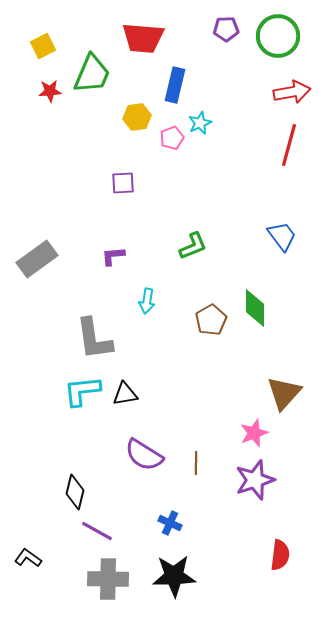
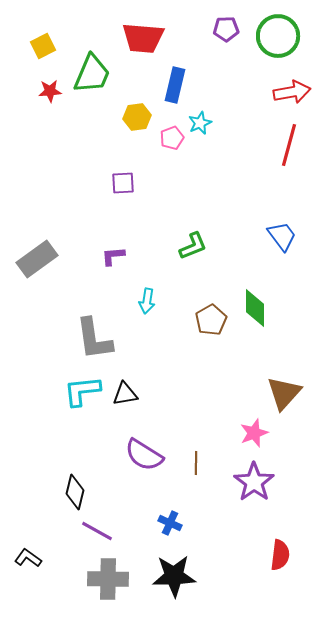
purple star: moved 1 px left, 2 px down; rotated 18 degrees counterclockwise
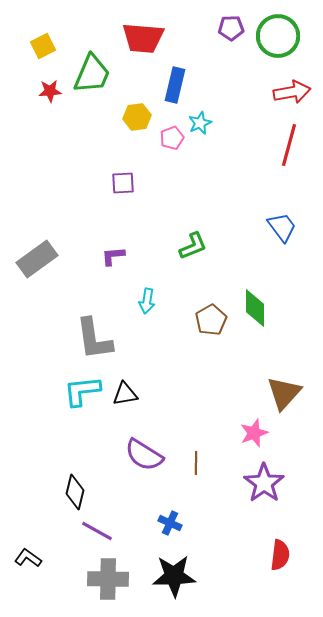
purple pentagon: moved 5 px right, 1 px up
blue trapezoid: moved 9 px up
purple star: moved 10 px right, 1 px down
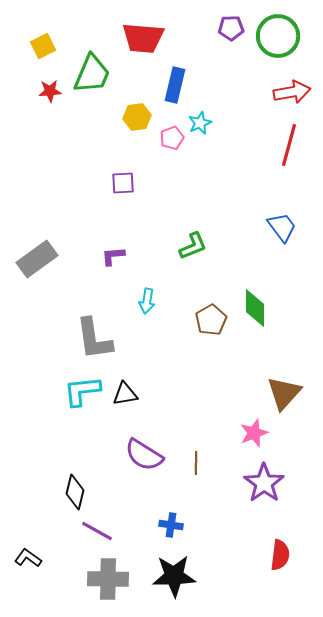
blue cross: moved 1 px right, 2 px down; rotated 15 degrees counterclockwise
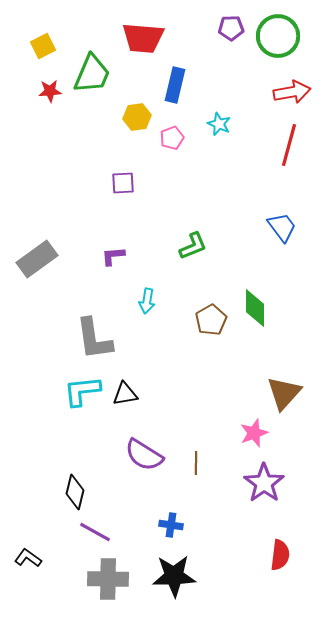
cyan star: moved 19 px right, 1 px down; rotated 25 degrees counterclockwise
purple line: moved 2 px left, 1 px down
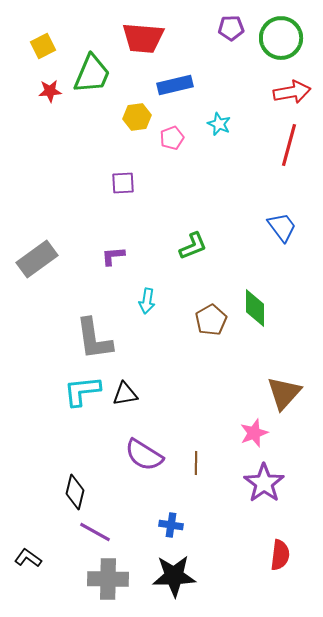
green circle: moved 3 px right, 2 px down
blue rectangle: rotated 64 degrees clockwise
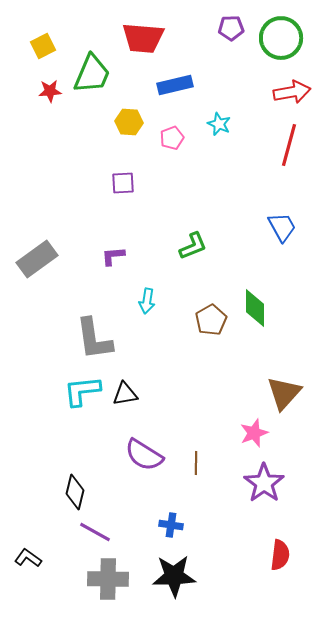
yellow hexagon: moved 8 px left, 5 px down; rotated 12 degrees clockwise
blue trapezoid: rotated 8 degrees clockwise
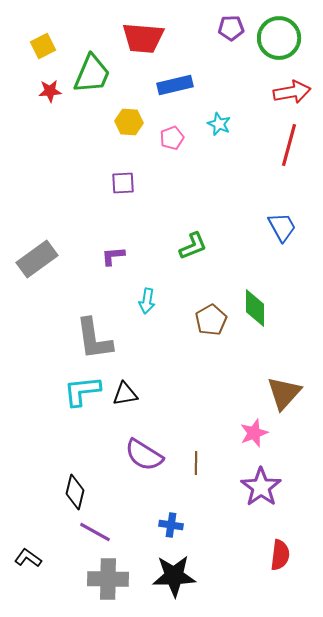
green circle: moved 2 px left
purple star: moved 3 px left, 4 px down
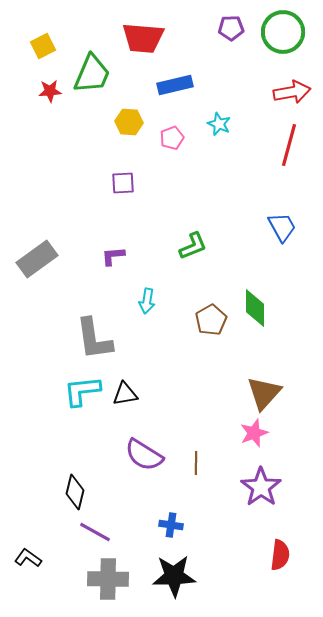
green circle: moved 4 px right, 6 px up
brown triangle: moved 20 px left
